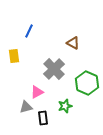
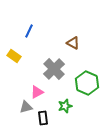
yellow rectangle: rotated 48 degrees counterclockwise
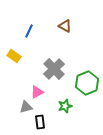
brown triangle: moved 8 px left, 17 px up
green hexagon: rotated 15 degrees clockwise
black rectangle: moved 3 px left, 4 px down
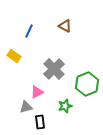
green hexagon: moved 1 px down
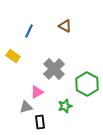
yellow rectangle: moved 1 px left
green hexagon: rotated 10 degrees counterclockwise
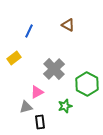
brown triangle: moved 3 px right, 1 px up
yellow rectangle: moved 1 px right, 2 px down; rotated 72 degrees counterclockwise
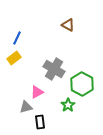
blue line: moved 12 px left, 7 px down
gray cross: rotated 15 degrees counterclockwise
green hexagon: moved 5 px left
green star: moved 3 px right, 1 px up; rotated 16 degrees counterclockwise
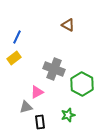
blue line: moved 1 px up
gray cross: rotated 10 degrees counterclockwise
green star: moved 10 px down; rotated 16 degrees clockwise
